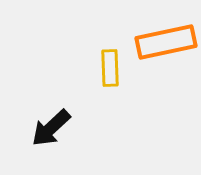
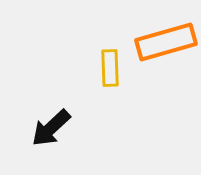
orange rectangle: rotated 4 degrees counterclockwise
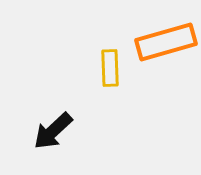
black arrow: moved 2 px right, 3 px down
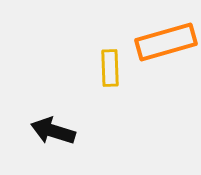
black arrow: rotated 60 degrees clockwise
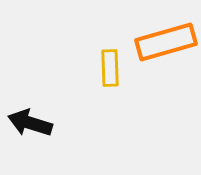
black arrow: moved 23 px left, 8 px up
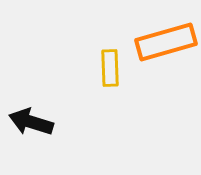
black arrow: moved 1 px right, 1 px up
